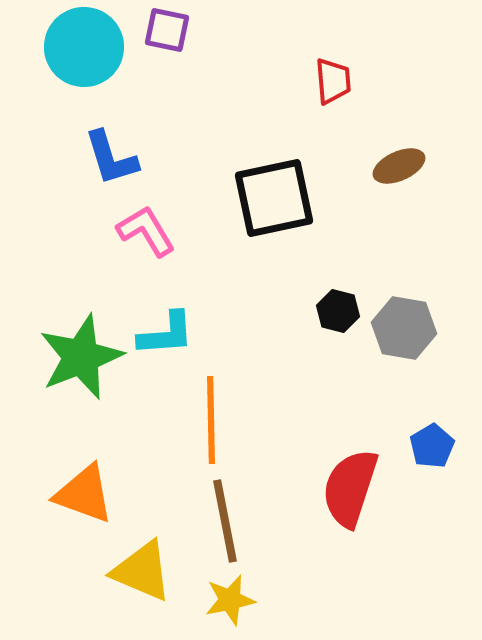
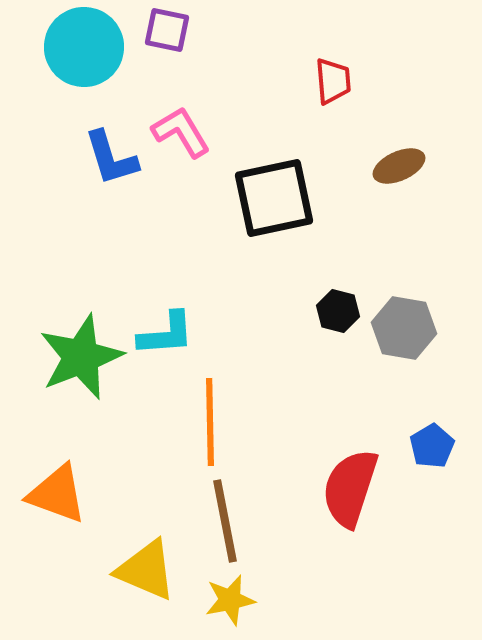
pink L-shape: moved 35 px right, 99 px up
orange line: moved 1 px left, 2 px down
orange triangle: moved 27 px left
yellow triangle: moved 4 px right, 1 px up
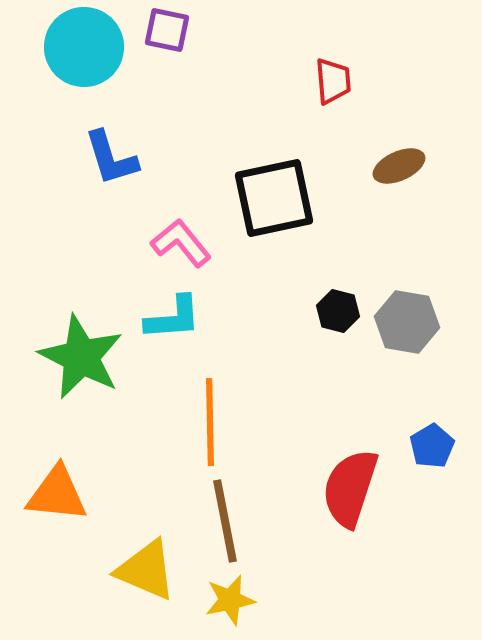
pink L-shape: moved 111 px down; rotated 8 degrees counterclockwise
gray hexagon: moved 3 px right, 6 px up
cyan L-shape: moved 7 px right, 16 px up
green star: rotated 24 degrees counterclockwise
orange triangle: rotated 14 degrees counterclockwise
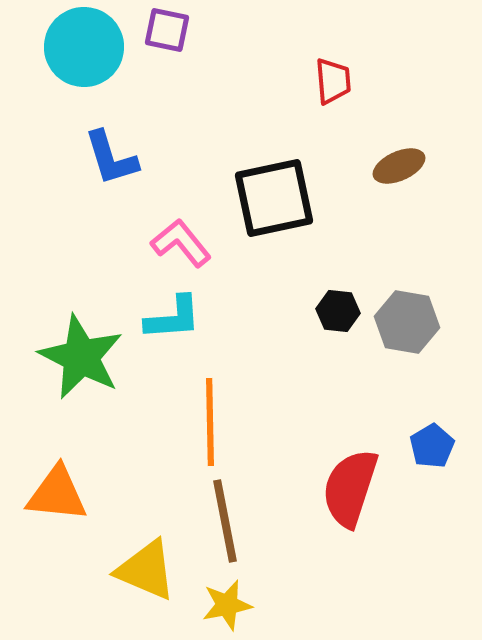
black hexagon: rotated 9 degrees counterclockwise
yellow star: moved 3 px left, 5 px down
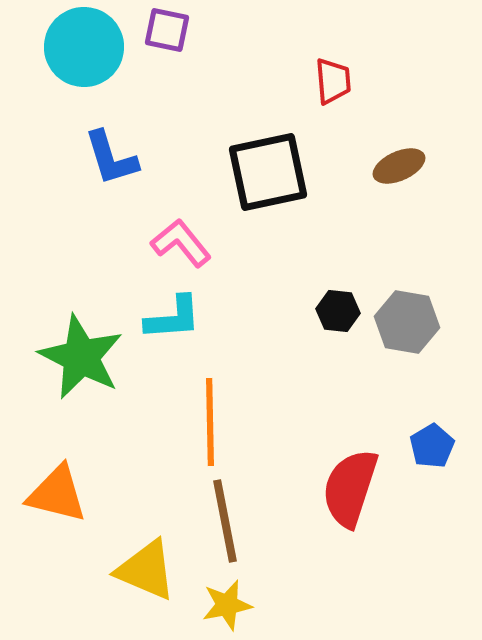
black square: moved 6 px left, 26 px up
orange triangle: rotated 8 degrees clockwise
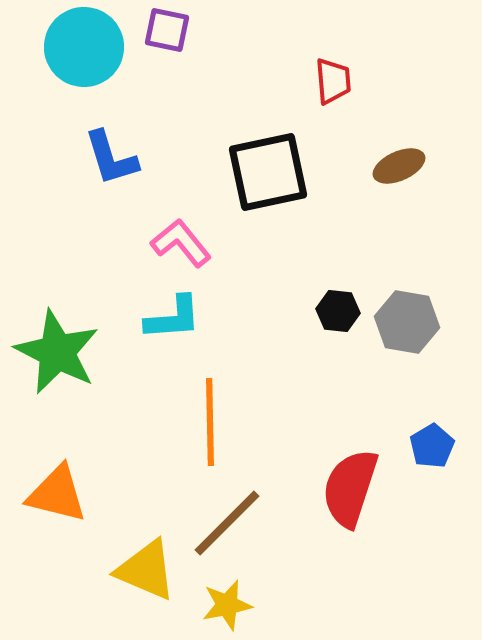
green star: moved 24 px left, 5 px up
brown line: moved 2 px right, 2 px down; rotated 56 degrees clockwise
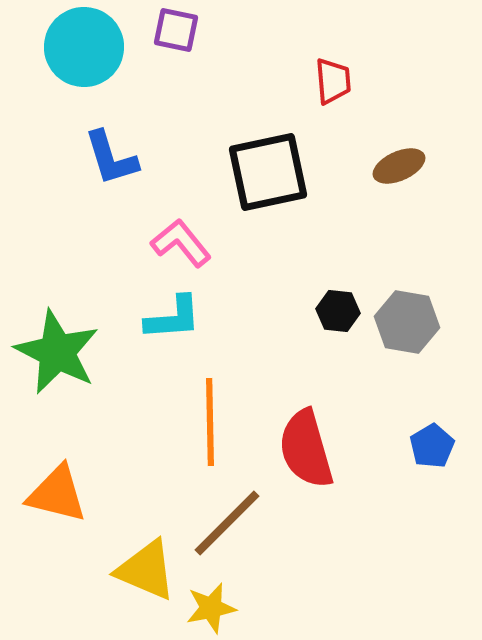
purple square: moved 9 px right
red semicircle: moved 44 px left, 39 px up; rotated 34 degrees counterclockwise
yellow star: moved 16 px left, 3 px down
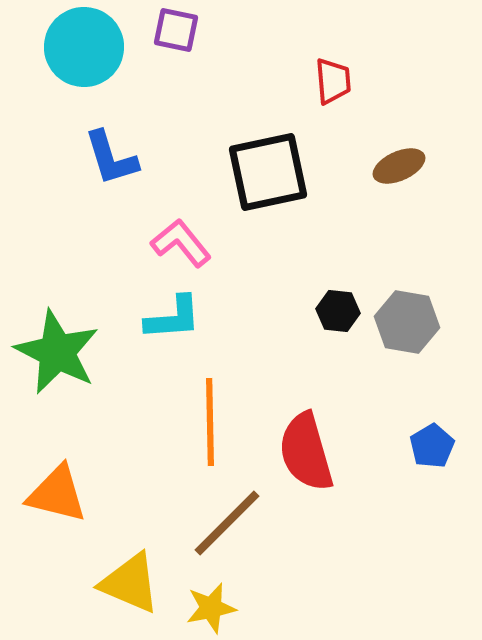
red semicircle: moved 3 px down
yellow triangle: moved 16 px left, 13 px down
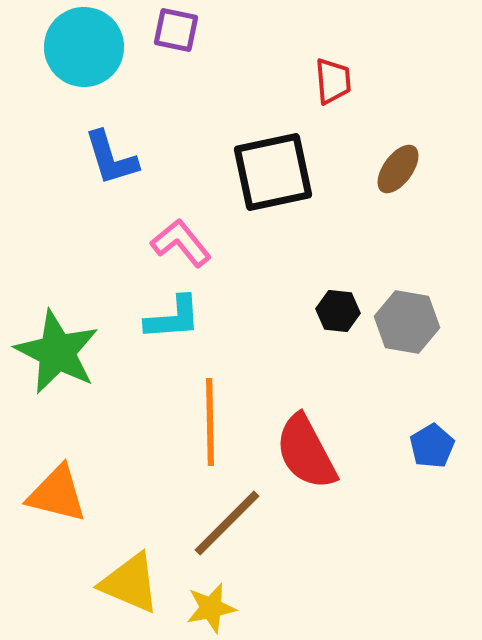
brown ellipse: moved 1 px left, 3 px down; rotated 30 degrees counterclockwise
black square: moved 5 px right
red semicircle: rotated 12 degrees counterclockwise
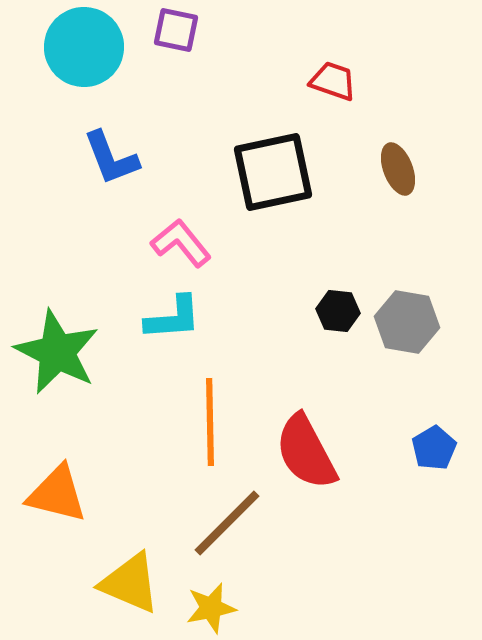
red trapezoid: rotated 66 degrees counterclockwise
blue L-shape: rotated 4 degrees counterclockwise
brown ellipse: rotated 57 degrees counterclockwise
blue pentagon: moved 2 px right, 2 px down
